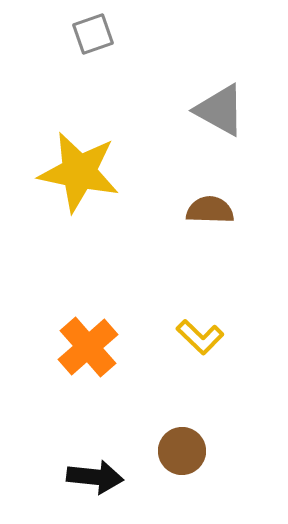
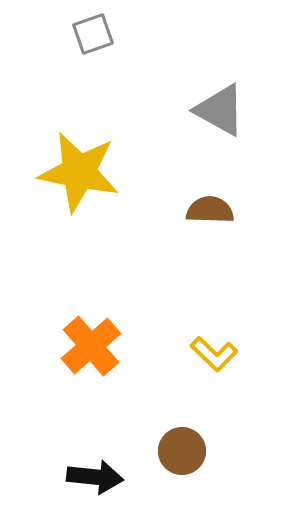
yellow L-shape: moved 14 px right, 17 px down
orange cross: moved 3 px right, 1 px up
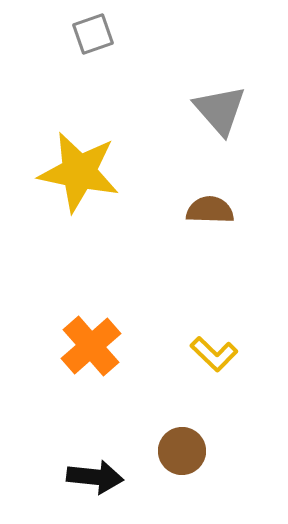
gray triangle: rotated 20 degrees clockwise
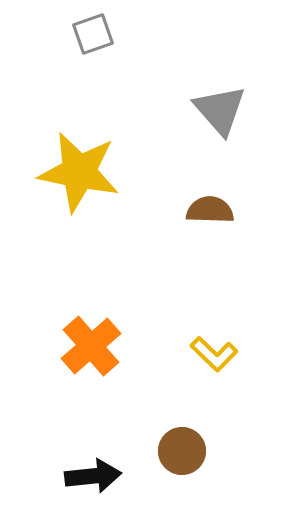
black arrow: moved 2 px left, 1 px up; rotated 12 degrees counterclockwise
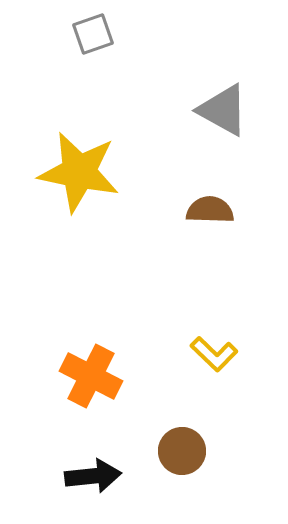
gray triangle: moved 3 px right; rotated 20 degrees counterclockwise
orange cross: moved 30 px down; rotated 22 degrees counterclockwise
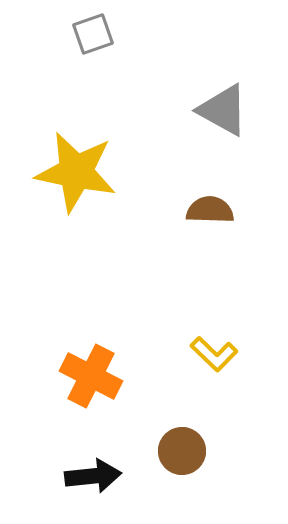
yellow star: moved 3 px left
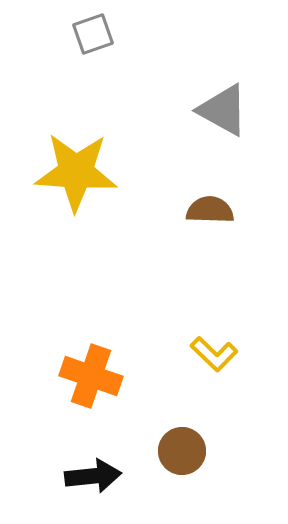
yellow star: rotated 8 degrees counterclockwise
orange cross: rotated 8 degrees counterclockwise
